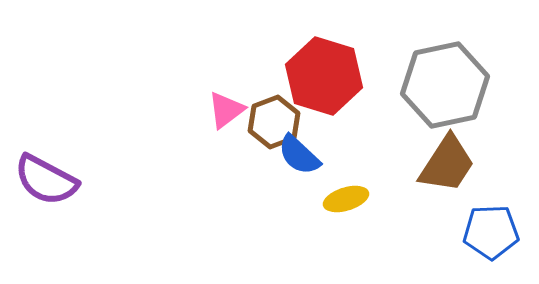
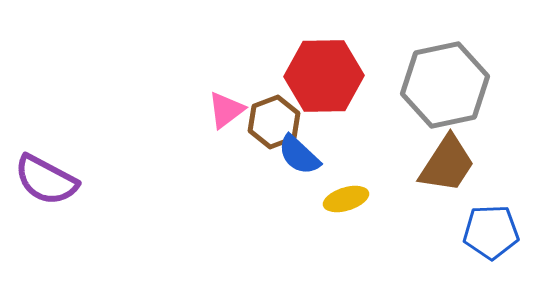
red hexagon: rotated 18 degrees counterclockwise
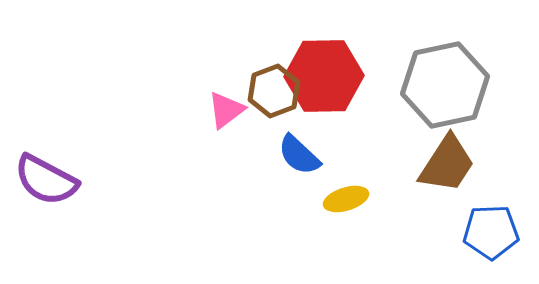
brown hexagon: moved 31 px up
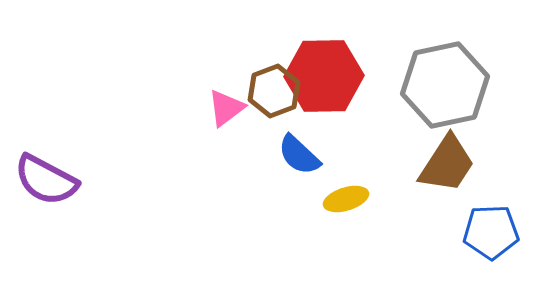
pink triangle: moved 2 px up
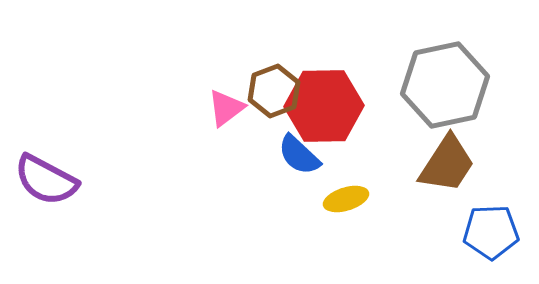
red hexagon: moved 30 px down
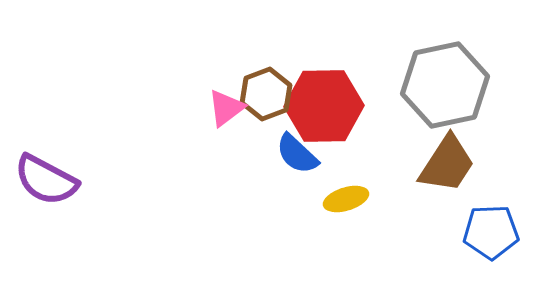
brown hexagon: moved 8 px left, 3 px down
blue semicircle: moved 2 px left, 1 px up
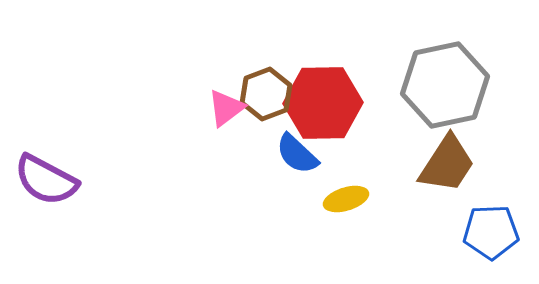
red hexagon: moved 1 px left, 3 px up
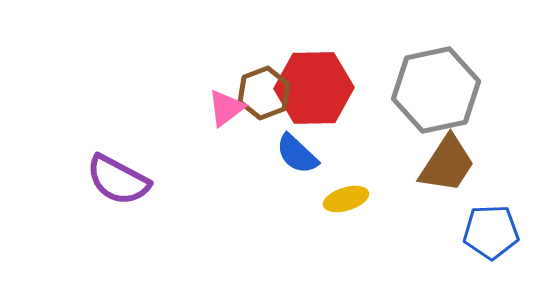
gray hexagon: moved 9 px left, 5 px down
brown hexagon: moved 2 px left, 1 px up
red hexagon: moved 9 px left, 15 px up
purple semicircle: moved 72 px right
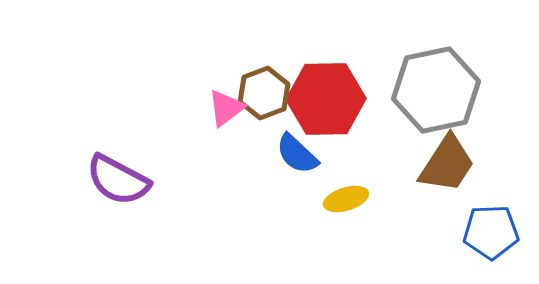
red hexagon: moved 12 px right, 11 px down
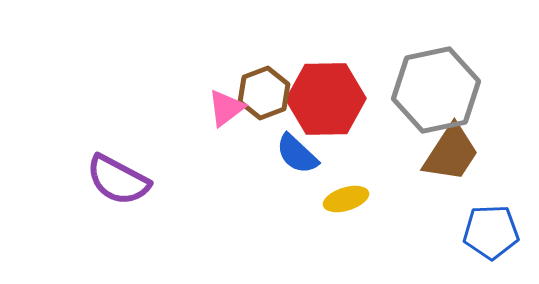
brown trapezoid: moved 4 px right, 11 px up
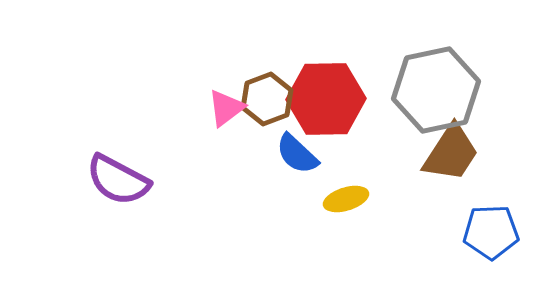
brown hexagon: moved 3 px right, 6 px down
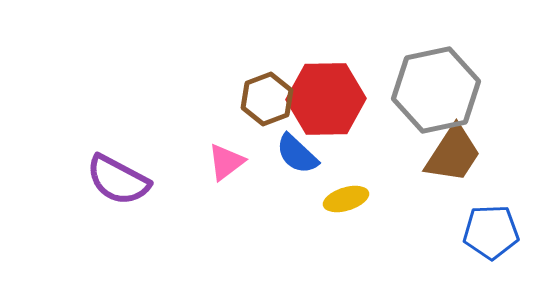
pink triangle: moved 54 px down
brown trapezoid: moved 2 px right, 1 px down
